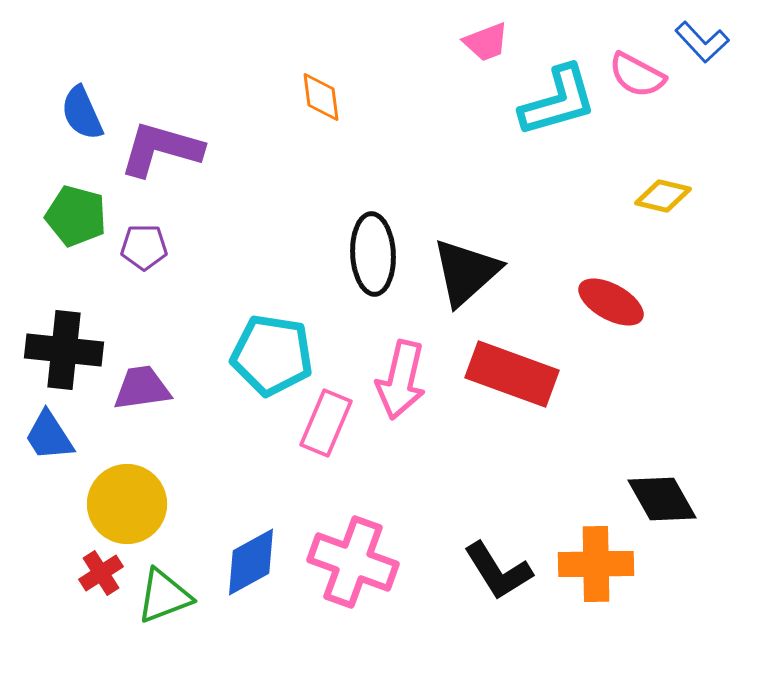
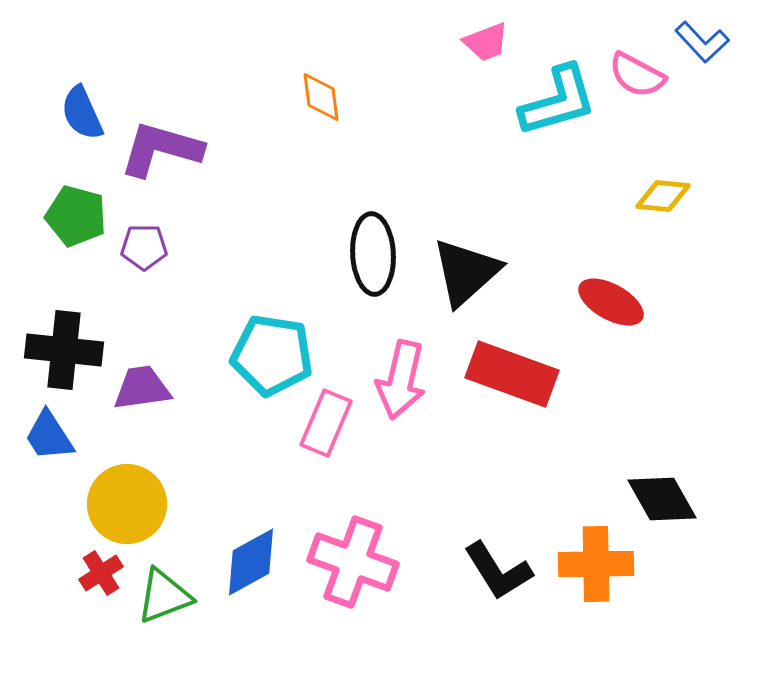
yellow diamond: rotated 8 degrees counterclockwise
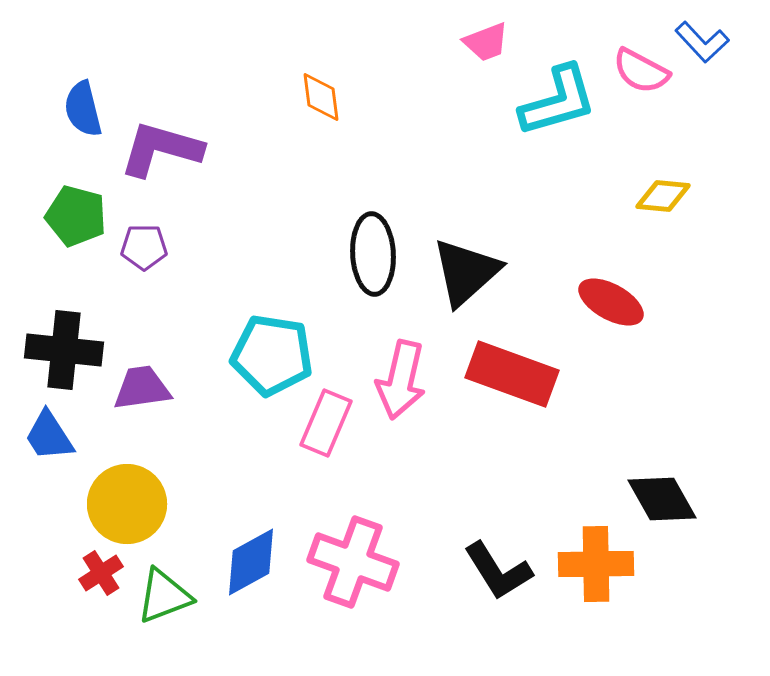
pink semicircle: moved 4 px right, 4 px up
blue semicircle: moved 1 px right, 4 px up; rotated 10 degrees clockwise
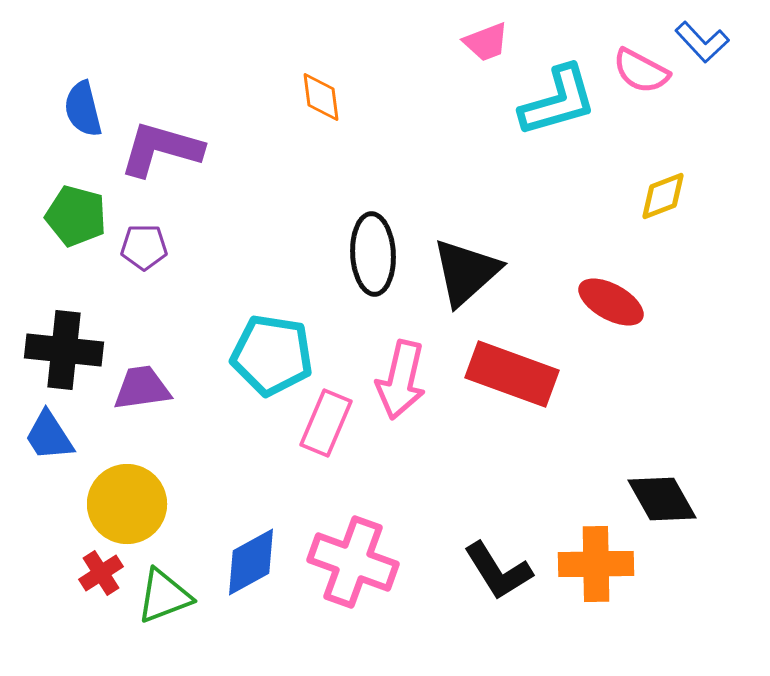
yellow diamond: rotated 26 degrees counterclockwise
